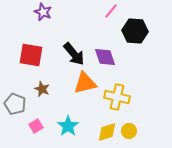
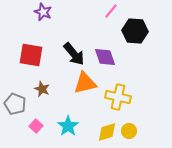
yellow cross: moved 1 px right
pink square: rotated 16 degrees counterclockwise
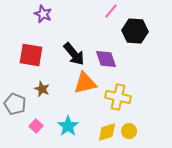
purple star: moved 2 px down
purple diamond: moved 1 px right, 2 px down
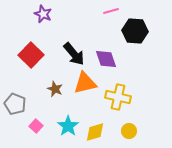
pink line: rotated 35 degrees clockwise
red square: rotated 35 degrees clockwise
brown star: moved 13 px right
yellow diamond: moved 12 px left
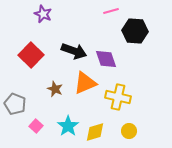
black arrow: moved 3 px up; rotated 30 degrees counterclockwise
orange triangle: rotated 10 degrees counterclockwise
